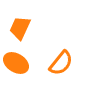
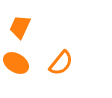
orange trapezoid: moved 1 px up
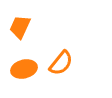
orange ellipse: moved 8 px right, 6 px down; rotated 45 degrees counterclockwise
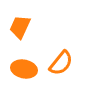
orange ellipse: rotated 25 degrees clockwise
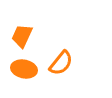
orange trapezoid: moved 2 px right, 9 px down
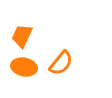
orange ellipse: moved 2 px up
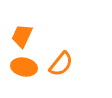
orange semicircle: moved 1 px down
